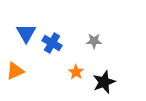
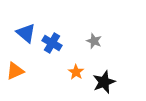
blue triangle: rotated 20 degrees counterclockwise
gray star: rotated 21 degrees clockwise
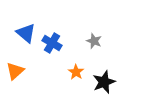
orange triangle: rotated 18 degrees counterclockwise
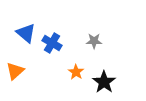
gray star: rotated 21 degrees counterclockwise
black star: rotated 15 degrees counterclockwise
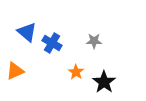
blue triangle: moved 1 px right, 1 px up
orange triangle: rotated 18 degrees clockwise
